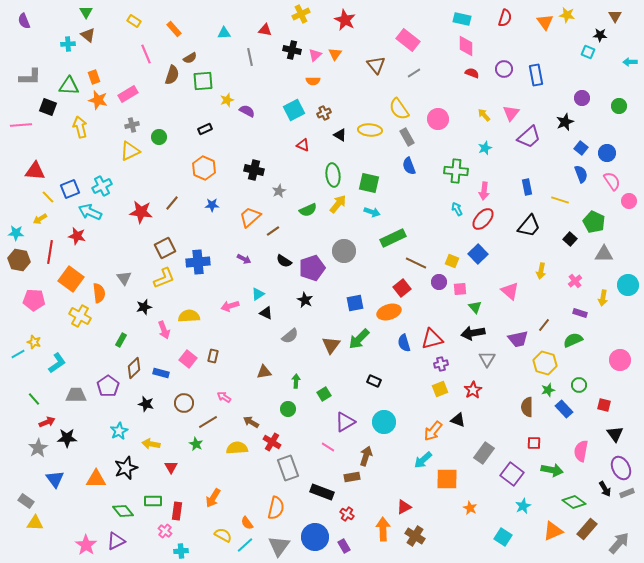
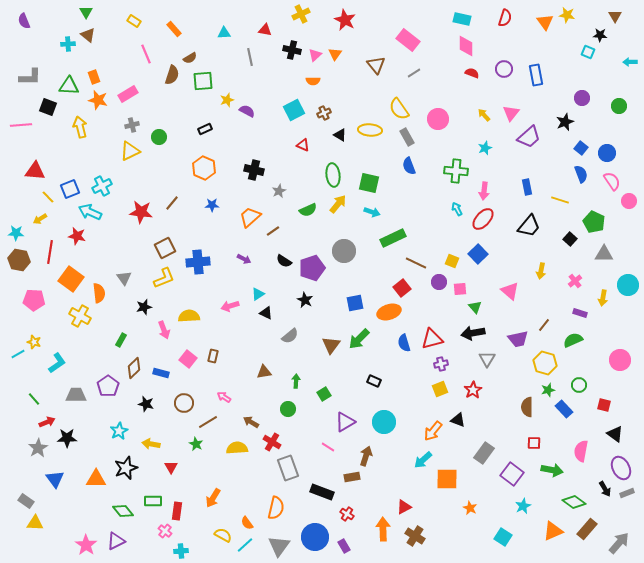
black triangle at (615, 434): rotated 18 degrees counterclockwise
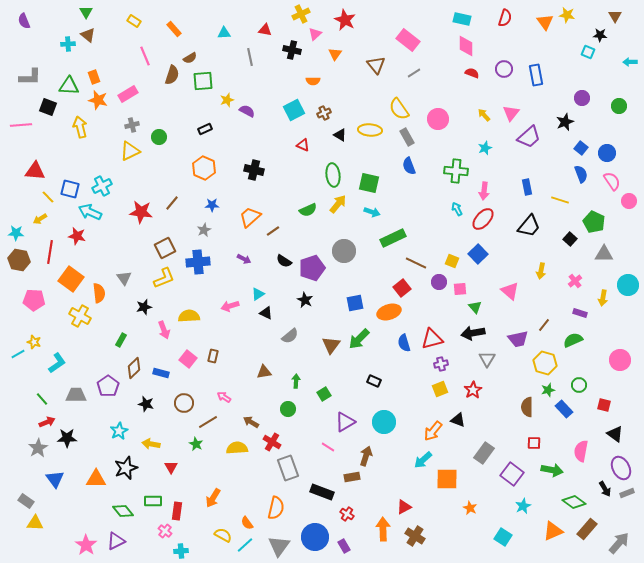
pink line at (146, 54): moved 1 px left, 2 px down
pink triangle at (315, 55): moved 21 px up
blue square at (70, 189): rotated 36 degrees clockwise
gray star at (279, 191): moved 75 px left, 39 px down
green line at (34, 399): moved 8 px right
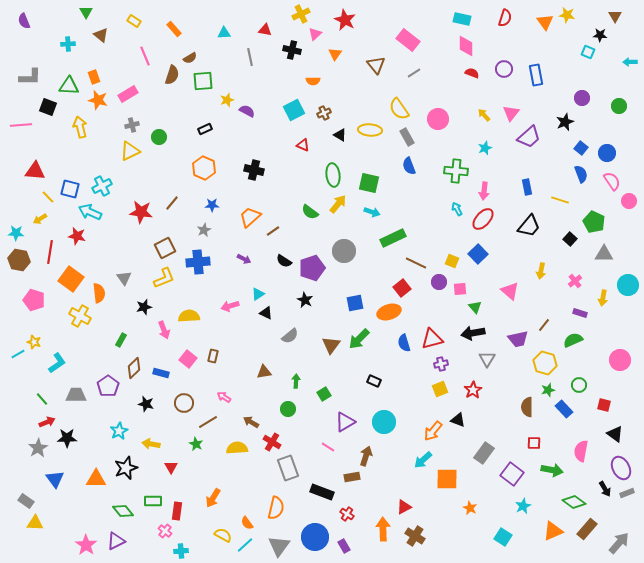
brown triangle at (88, 35): moved 13 px right
green semicircle at (308, 210): moved 2 px right, 2 px down; rotated 60 degrees clockwise
pink pentagon at (34, 300): rotated 15 degrees clockwise
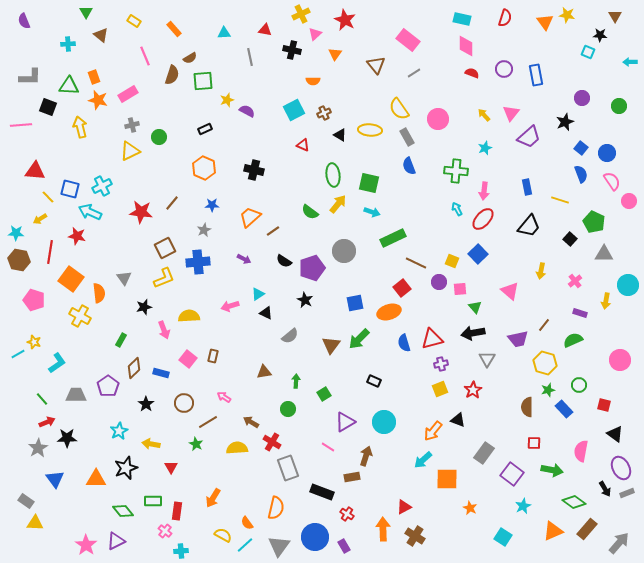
yellow arrow at (603, 298): moved 3 px right, 3 px down
black star at (146, 404): rotated 21 degrees clockwise
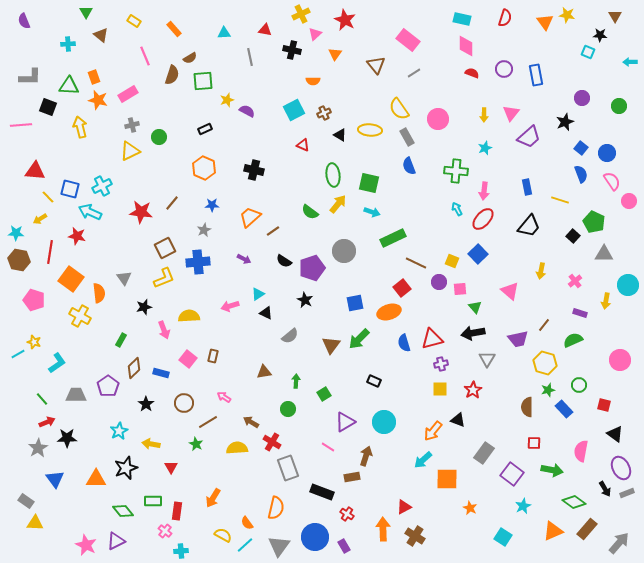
yellow arrow at (484, 115): rotated 136 degrees counterclockwise
black square at (570, 239): moved 3 px right, 3 px up
yellow square at (440, 389): rotated 21 degrees clockwise
pink star at (86, 545): rotated 10 degrees counterclockwise
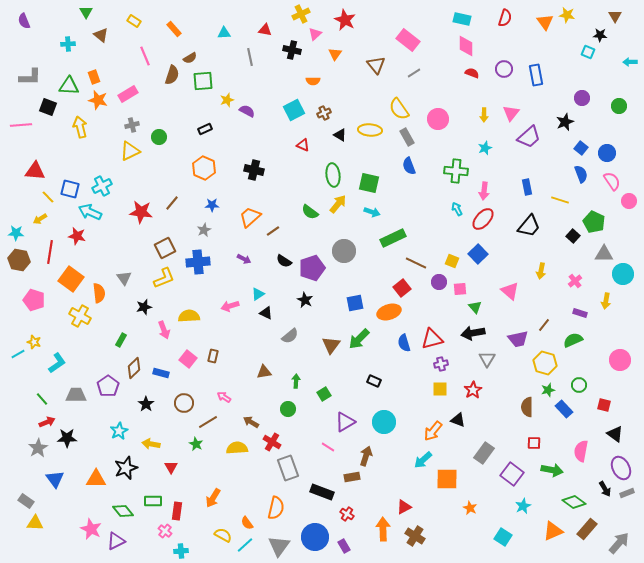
cyan circle at (628, 285): moved 5 px left, 11 px up
pink star at (86, 545): moved 5 px right, 16 px up
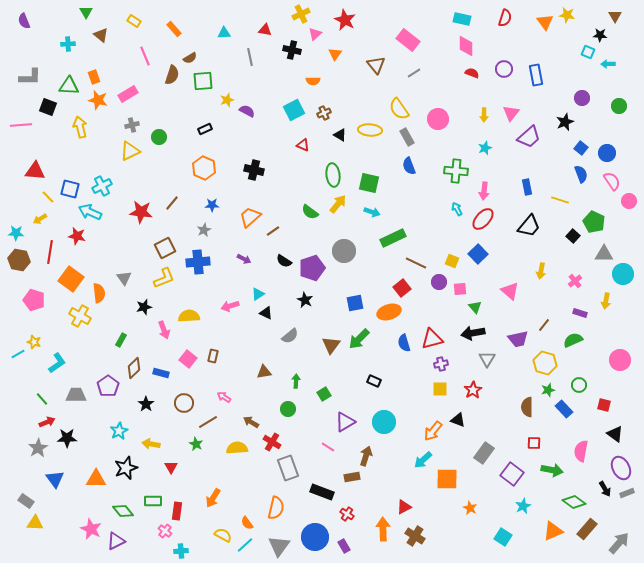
cyan arrow at (630, 62): moved 22 px left, 2 px down
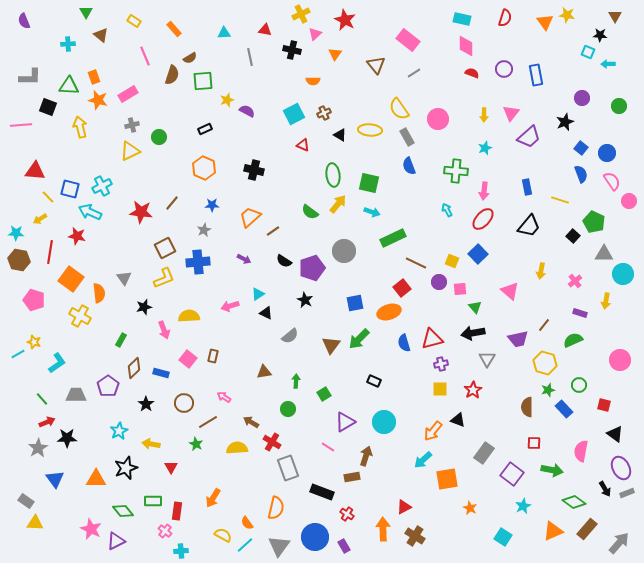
cyan square at (294, 110): moved 4 px down
cyan arrow at (457, 209): moved 10 px left, 1 px down
orange square at (447, 479): rotated 10 degrees counterclockwise
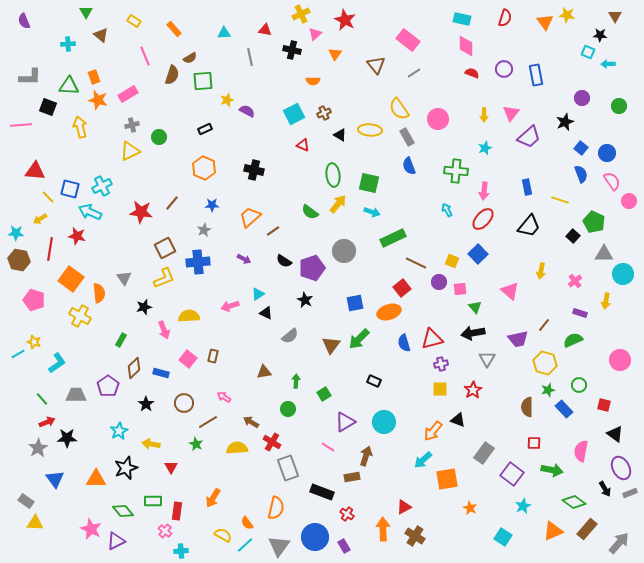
red line at (50, 252): moved 3 px up
gray rectangle at (627, 493): moved 3 px right
